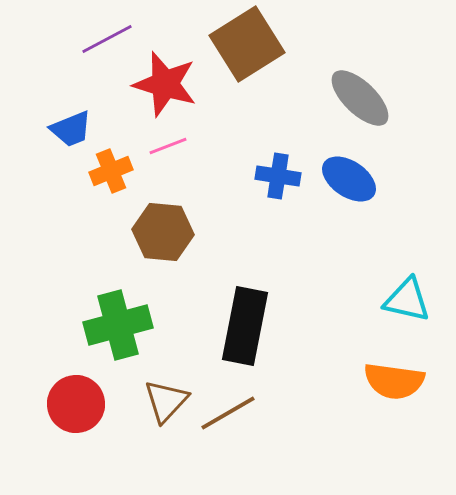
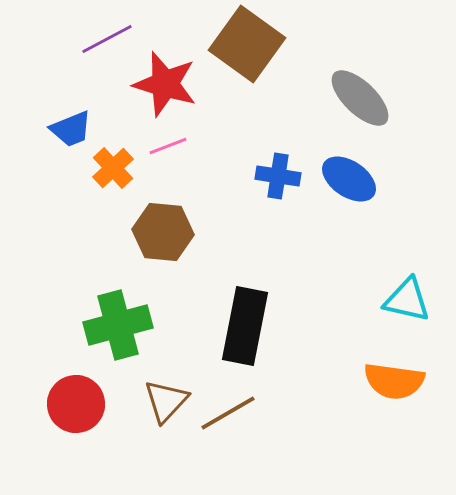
brown square: rotated 22 degrees counterclockwise
orange cross: moved 2 px right, 3 px up; rotated 21 degrees counterclockwise
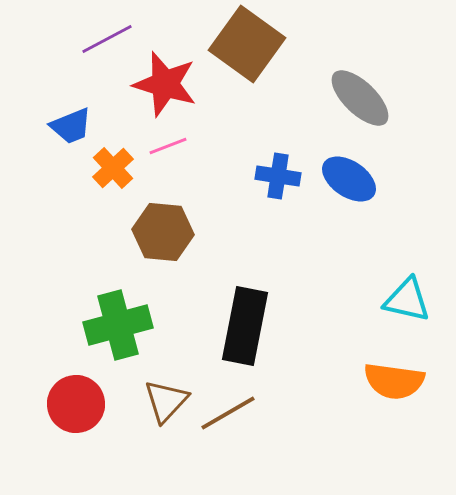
blue trapezoid: moved 3 px up
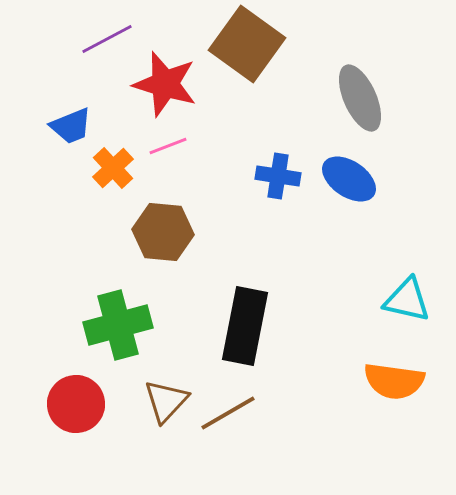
gray ellipse: rotated 22 degrees clockwise
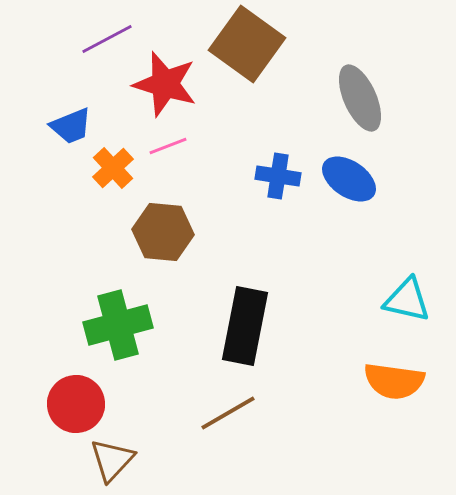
brown triangle: moved 54 px left, 59 px down
